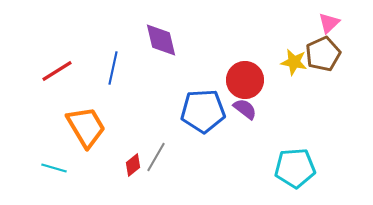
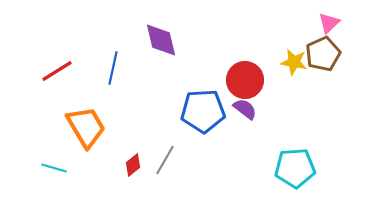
gray line: moved 9 px right, 3 px down
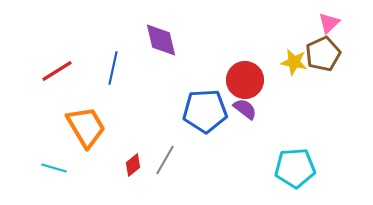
blue pentagon: moved 2 px right
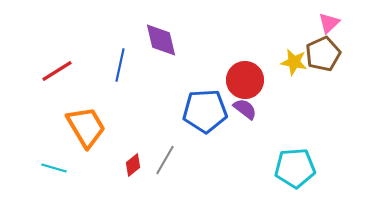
blue line: moved 7 px right, 3 px up
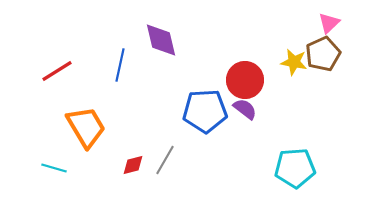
red diamond: rotated 25 degrees clockwise
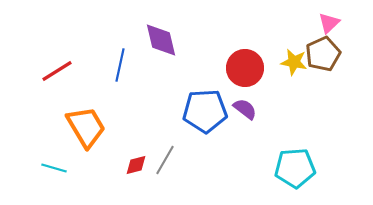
red circle: moved 12 px up
red diamond: moved 3 px right
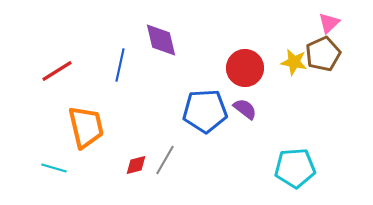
orange trapezoid: rotated 18 degrees clockwise
